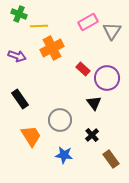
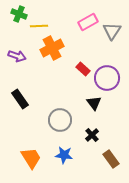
orange trapezoid: moved 22 px down
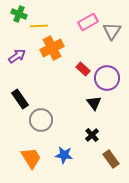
purple arrow: rotated 54 degrees counterclockwise
gray circle: moved 19 px left
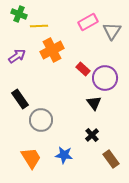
orange cross: moved 2 px down
purple circle: moved 2 px left
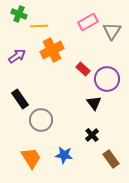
purple circle: moved 2 px right, 1 px down
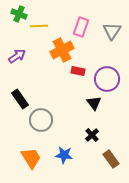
pink rectangle: moved 7 px left, 5 px down; rotated 42 degrees counterclockwise
orange cross: moved 10 px right
red rectangle: moved 5 px left, 2 px down; rotated 32 degrees counterclockwise
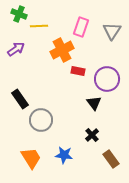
purple arrow: moved 1 px left, 7 px up
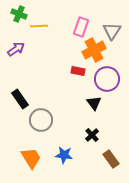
orange cross: moved 32 px right
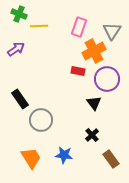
pink rectangle: moved 2 px left
orange cross: moved 1 px down
